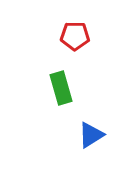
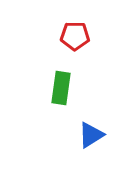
green rectangle: rotated 24 degrees clockwise
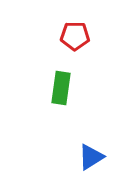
blue triangle: moved 22 px down
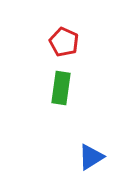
red pentagon: moved 11 px left, 6 px down; rotated 24 degrees clockwise
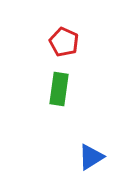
green rectangle: moved 2 px left, 1 px down
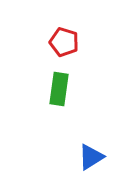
red pentagon: rotated 8 degrees counterclockwise
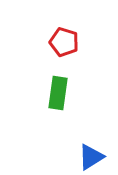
green rectangle: moved 1 px left, 4 px down
